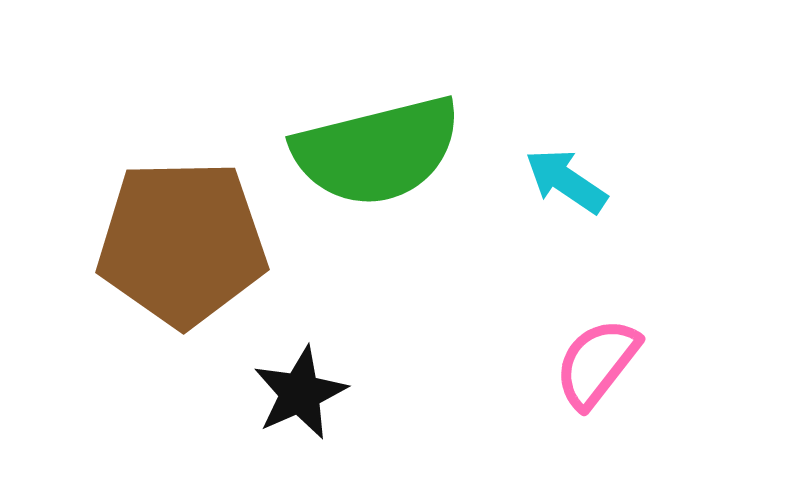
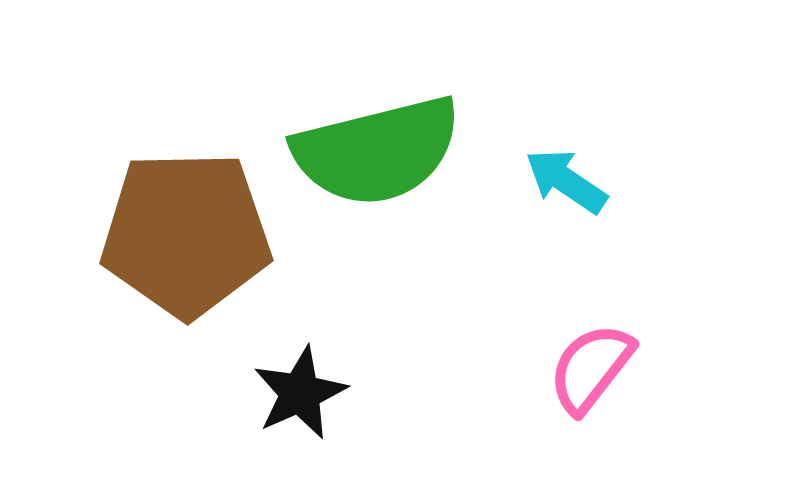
brown pentagon: moved 4 px right, 9 px up
pink semicircle: moved 6 px left, 5 px down
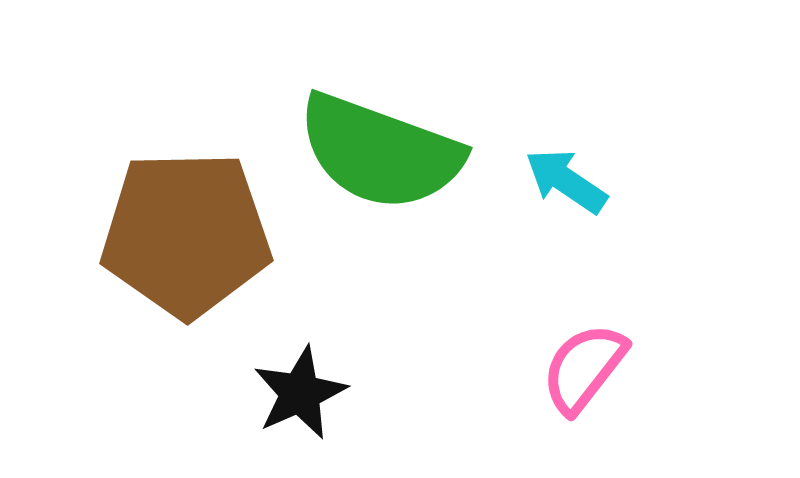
green semicircle: moved 3 px right, 1 px down; rotated 34 degrees clockwise
pink semicircle: moved 7 px left
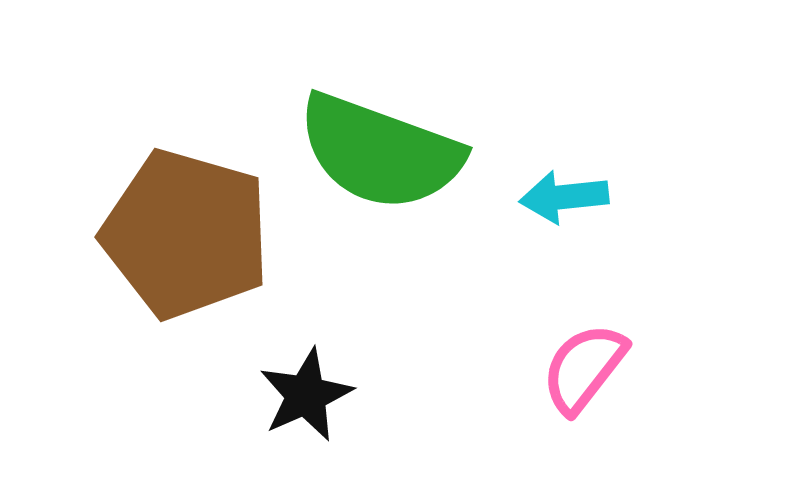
cyan arrow: moved 2 px left, 16 px down; rotated 40 degrees counterclockwise
brown pentagon: rotated 17 degrees clockwise
black star: moved 6 px right, 2 px down
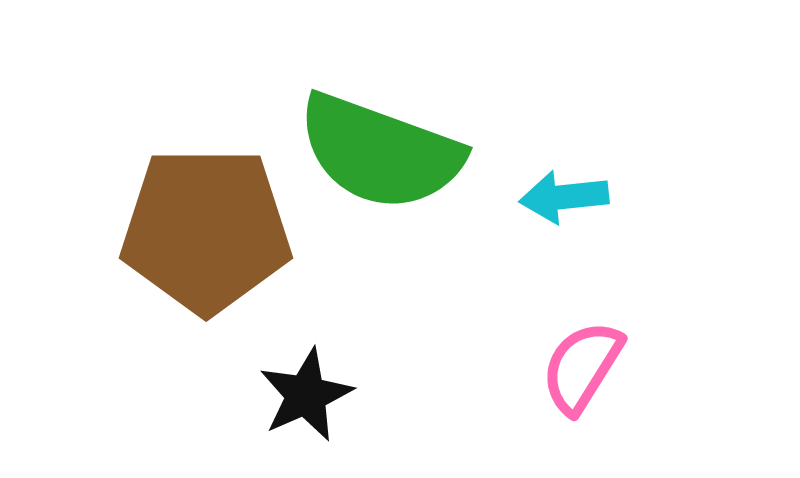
brown pentagon: moved 20 px right, 4 px up; rotated 16 degrees counterclockwise
pink semicircle: moved 2 px left, 1 px up; rotated 6 degrees counterclockwise
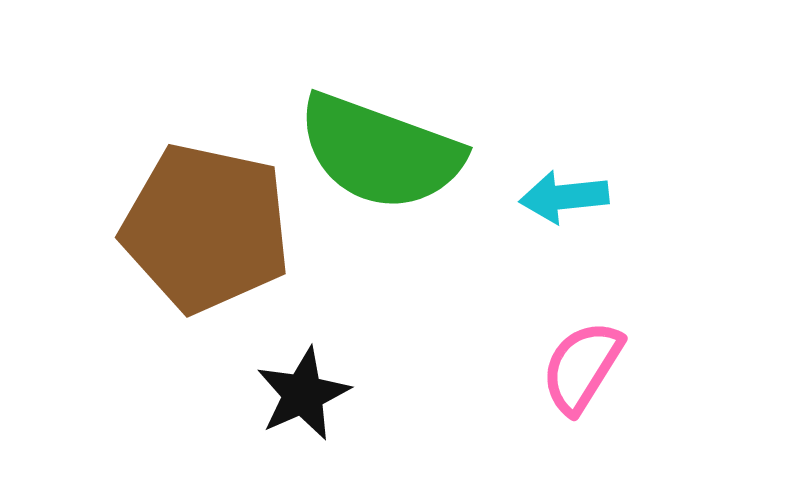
brown pentagon: moved 2 px up; rotated 12 degrees clockwise
black star: moved 3 px left, 1 px up
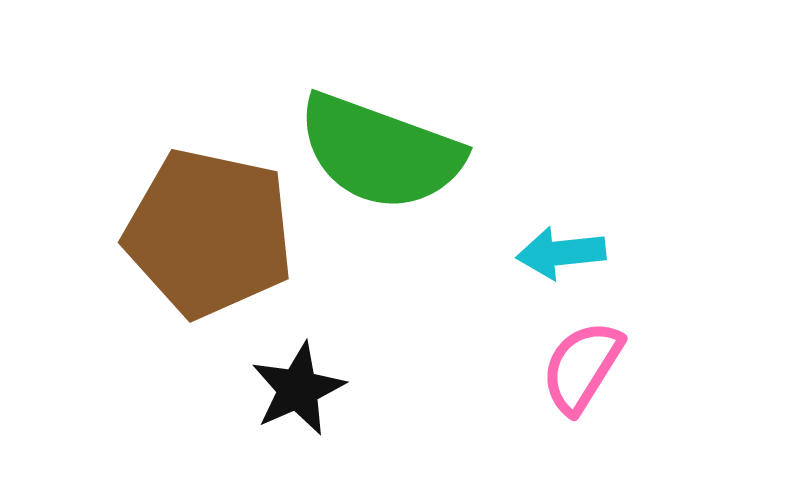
cyan arrow: moved 3 px left, 56 px down
brown pentagon: moved 3 px right, 5 px down
black star: moved 5 px left, 5 px up
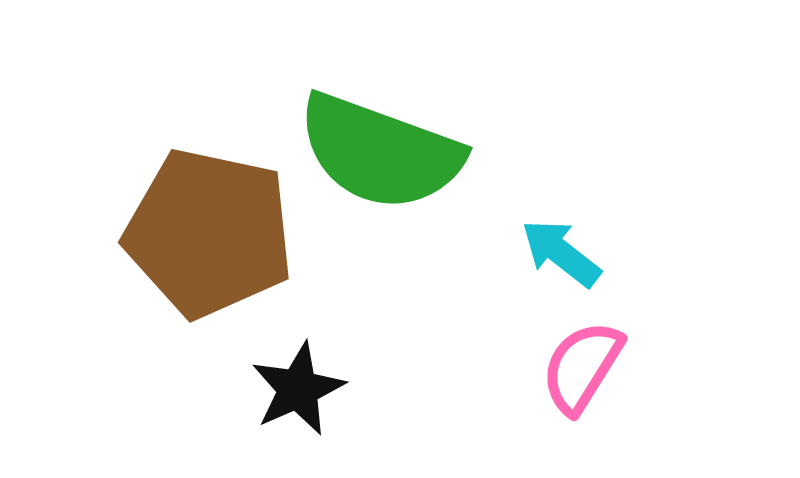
cyan arrow: rotated 44 degrees clockwise
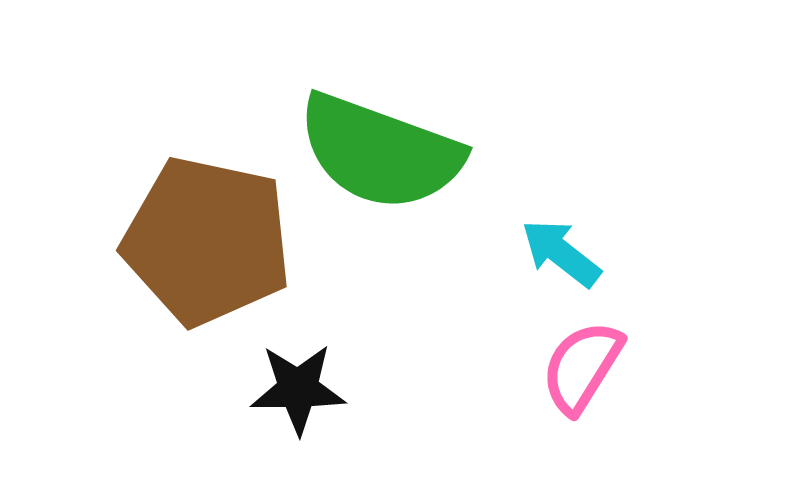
brown pentagon: moved 2 px left, 8 px down
black star: rotated 24 degrees clockwise
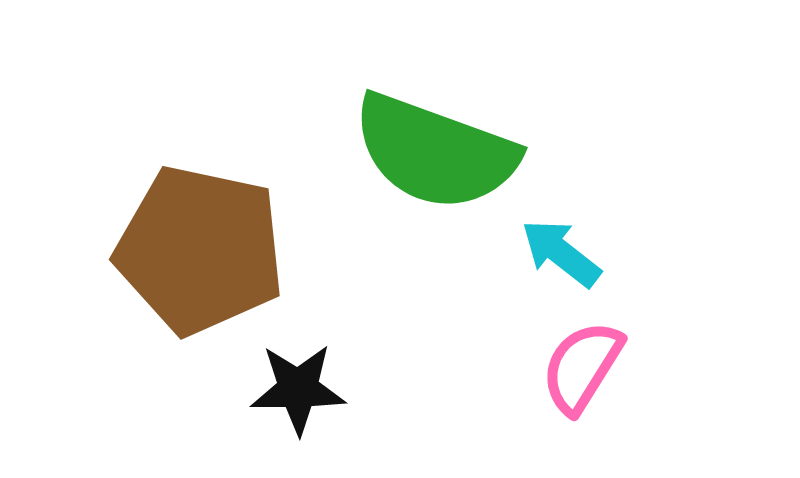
green semicircle: moved 55 px right
brown pentagon: moved 7 px left, 9 px down
